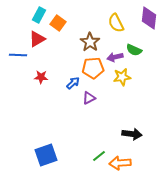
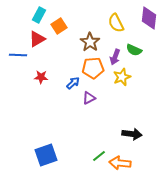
orange square: moved 1 px right, 3 px down; rotated 21 degrees clockwise
purple arrow: rotated 56 degrees counterclockwise
yellow star: rotated 12 degrees counterclockwise
orange arrow: rotated 10 degrees clockwise
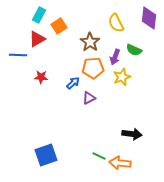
green line: rotated 64 degrees clockwise
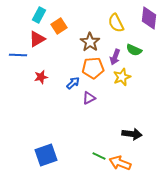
red star: rotated 16 degrees counterclockwise
orange arrow: rotated 15 degrees clockwise
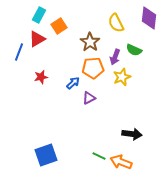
blue line: moved 1 px right, 3 px up; rotated 72 degrees counterclockwise
orange arrow: moved 1 px right, 1 px up
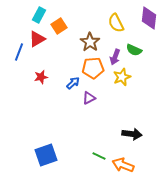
orange arrow: moved 2 px right, 3 px down
